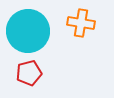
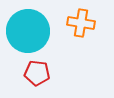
red pentagon: moved 8 px right; rotated 20 degrees clockwise
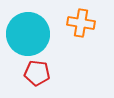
cyan circle: moved 3 px down
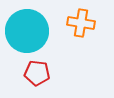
cyan circle: moved 1 px left, 3 px up
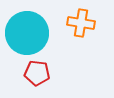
cyan circle: moved 2 px down
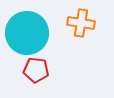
red pentagon: moved 1 px left, 3 px up
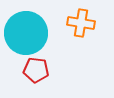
cyan circle: moved 1 px left
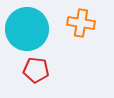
cyan circle: moved 1 px right, 4 px up
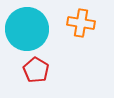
red pentagon: rotated 25 degrees clockwise
